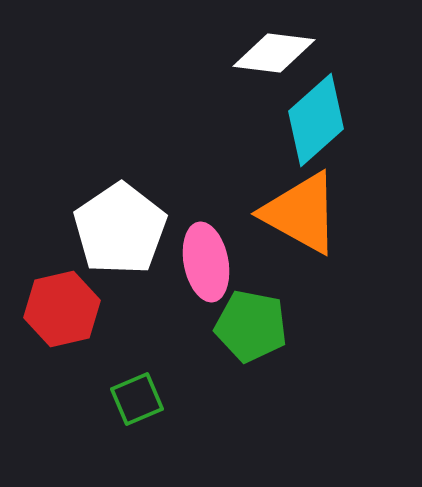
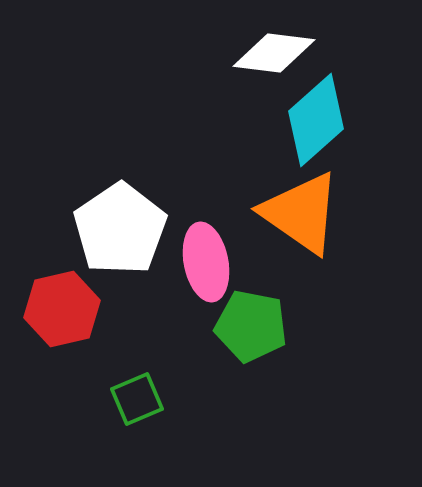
orange triangle: rotated 6 degrees clockwise
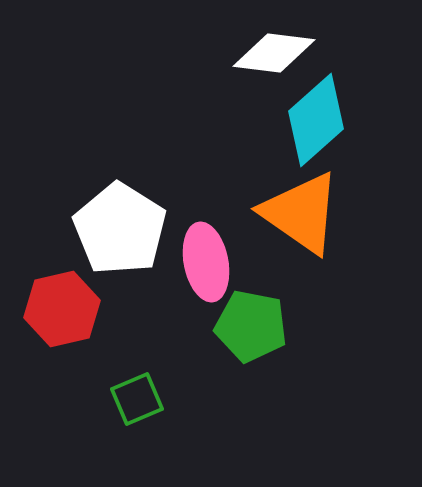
white pentagon: rotated 6 degrees counterclockwise
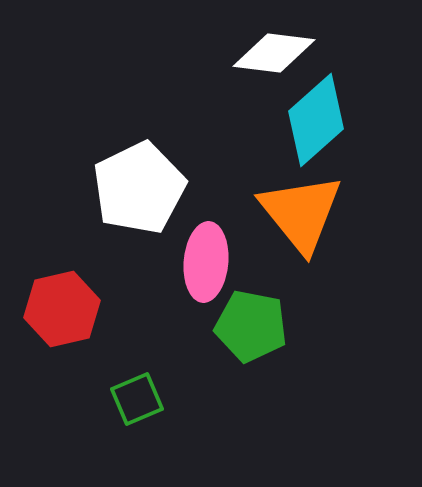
orange triangle: rotated 16 degrees clockwise
white pentagon: moved 19 px right, 41 px up; rotated 14 degrees clockwise
pink ellipse: rotated 16 degrees clockwise
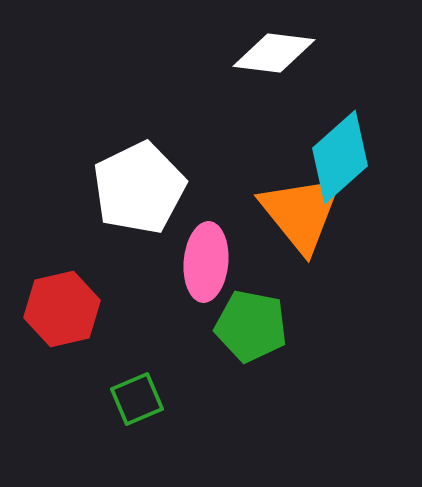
cyan diamond: moved 24 px right, 37 px down
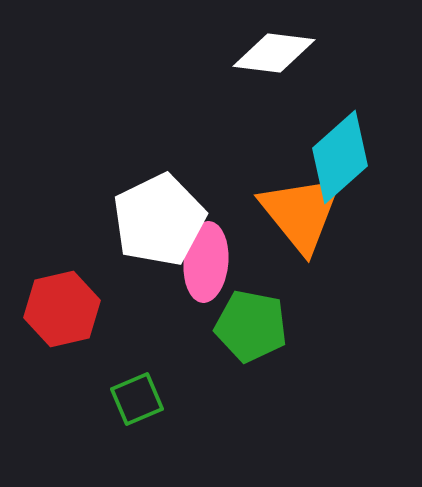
white pentagon: moved 20 px right, 32 px down
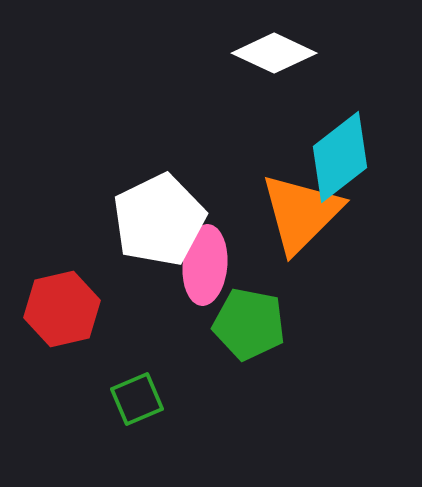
white diamond: rotated 18 degrees clockwise
cyan diamond: rotated 4 degrees clockwise
orange triangle: rotated 24 degrees clockwise
pink ellipse: moved 1 px left, 3 px down
green pentagon: moved 2 px left, 2 px up
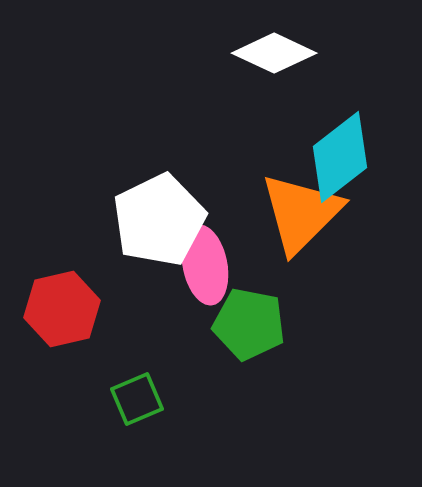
pink ellipse: rotated 16 degrees counterclockwise
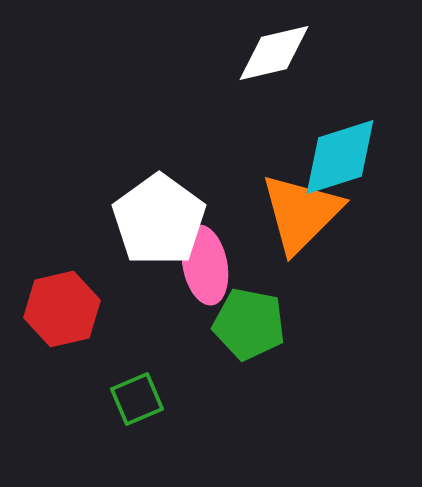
white diamond: rotated 38 degrees counterclockwise
cyan diamond: rotated 20 degrees clockwise
white pentagon: rotated 10 degrees counterclockwise
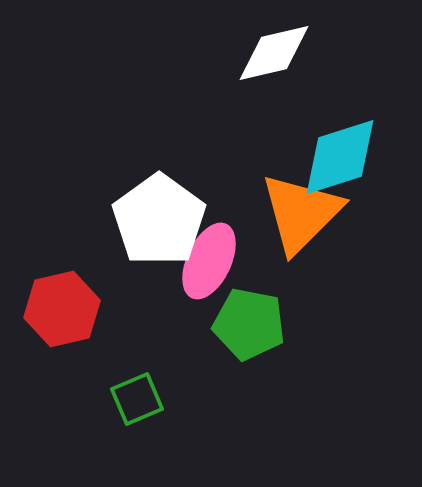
pink ellipse: moved 4 px right, 4 px up; rotated 36 degrees clockwise
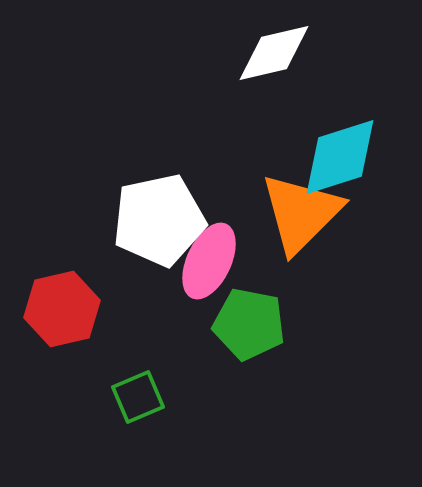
white pentagon: rotated 24 degrees clockwise
green square: moved 1 px right, 2 px up
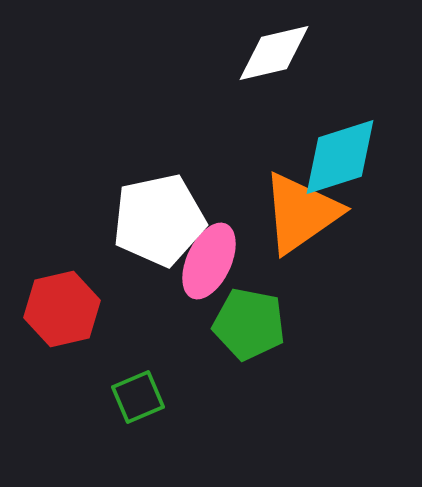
orange triangle: rotated 10 degrees clockwise
